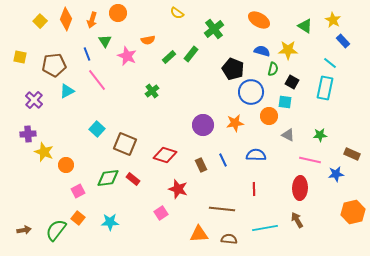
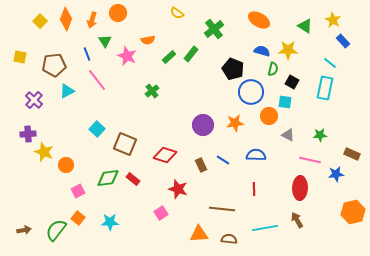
blue line at (223, 160): rotated 32 degrees counterclockwise
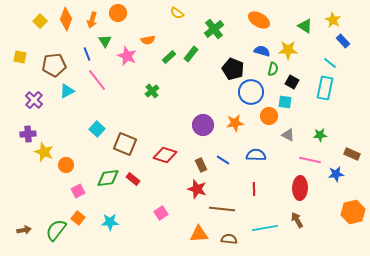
red star at (178, 189): moved 19 px right
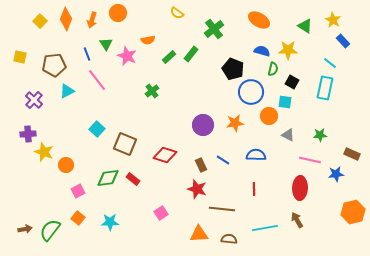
green triangle at (105, 41): moved 1 px right, 3 px down
brown arrow at (24, 230): moved 1 px right, 1 px up
green semicircle at (56, 230): moved 6 px left
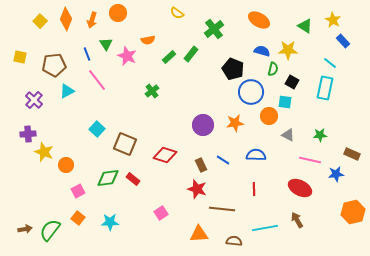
red ellipse at (300, 188): rotated 65 degrees counterclockwise
brown semicircle at (229, 239): moved 5 px right, 2 px down
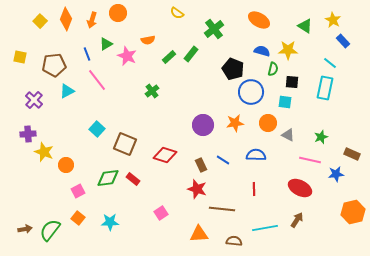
green triangle at (106, 44): rotated 32 degrees clockwise
black square at (292, 82): rotated 24 degrees counterclockwise
orange circle at (269, 116): moved 1 px left, 7 px down
green star at (320, 135): moved 1 px right, 2 px down; rotated 16 degrees counterclockwise
brown arrow at (297, 220): rotated 63 degrees clockwise
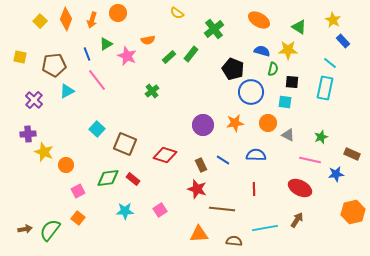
green triangle at (305, 26): moved 6 px left, 1 px down
pink square at (161, 213): moved 1 px left, 3 px up
cyan star at (110, 222): moved 15 px right, 11 px up
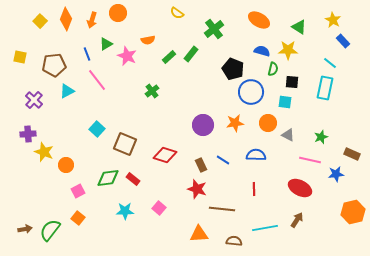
pink square at (160, 210): moved 1 px left, 2 px up; rotated 16 degrees counterclockwise
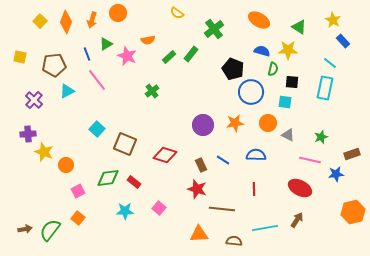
orange diamond at (66, 19): moved 3 px down
brown rectangle at (352, 154): rotated 42 degrees counterclockwise
red rectangle at (133, 179): moved 1 px right, 3 px down
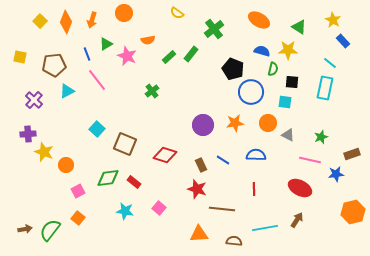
orange circle at (118, 13): moved 6 px right
cyan star at (125, 211): rotated 12 degrees clockwise
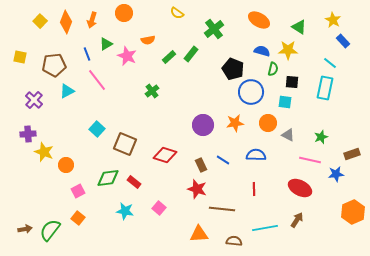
orange hexagon at (353, 212): rotated 10 degrees counterclockwise
